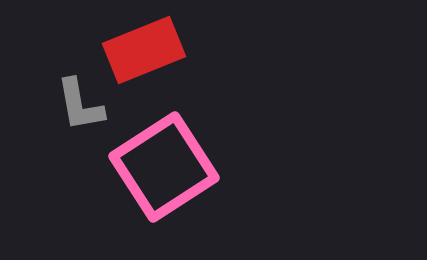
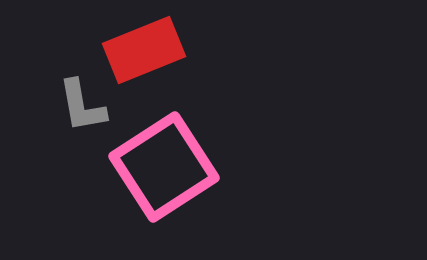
gray L-shape: moved 2 px right, 1 px down
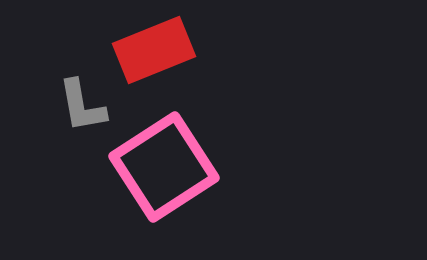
red rectangle: moved 10 px right
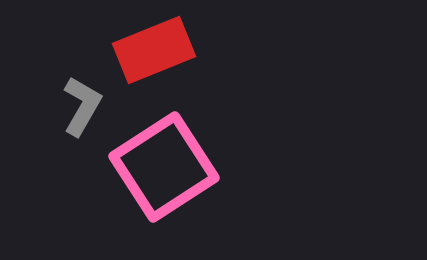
gray L-shape: rotated 140 degrees counterclockwise
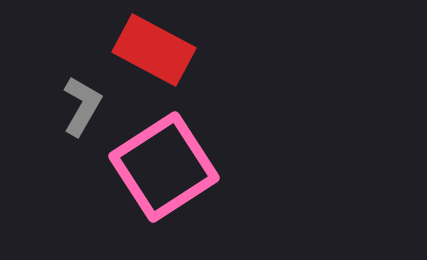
red rectangle: rotated 50 degrees clockwise
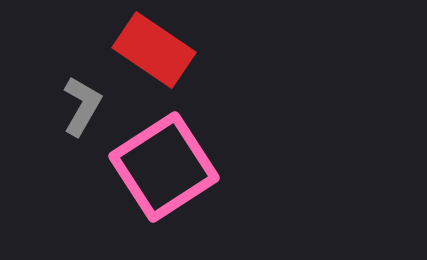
red rectangle: rotated 6 degrees clockwise
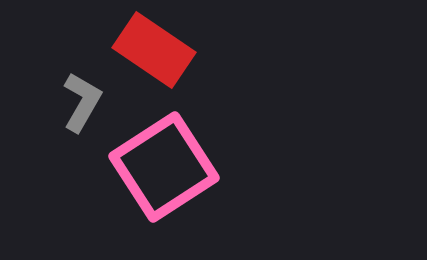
gray L-shape: moved 4 px up
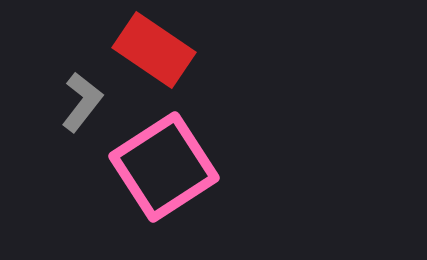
gray L-shape: rotated 8 degrees clockwise
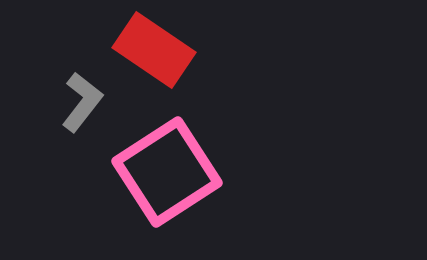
pink square: moved 3 px right, 5 px down
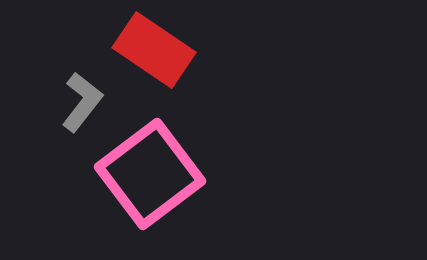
pink square: moved 17 px left, 2 px down; rotated 4 degrees counterclockwise
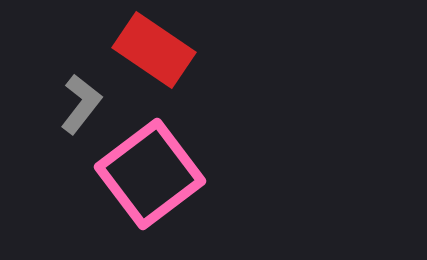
gray L-shape: moved 1 px left, 2 px down
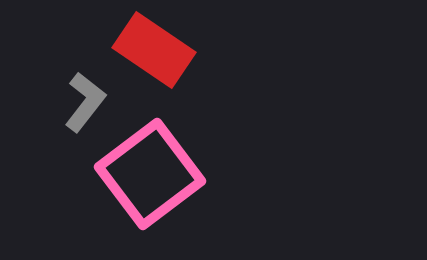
gray L-shape: moved 4 px right, 2 px up
